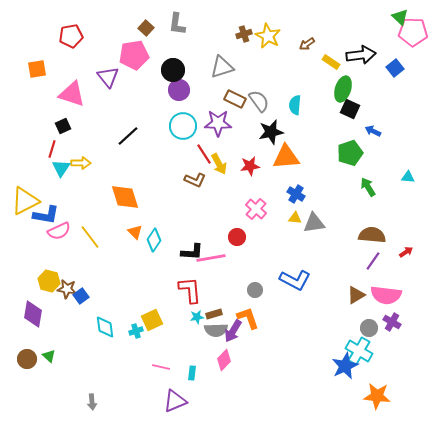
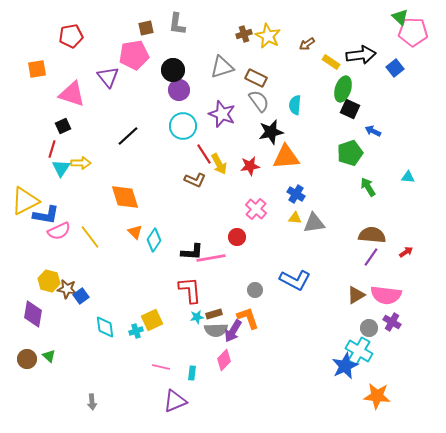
brown square at (146, 28): rotated 35 degrees clockwise
brown rectangle at (235, 99): moved 21 px right, 21 px up
purple star at (218, 123): moved 4 px right, 9 px up; rotated 20 degrees clockwise
purple line at (373, 261): moved 2 px left, 4 px up
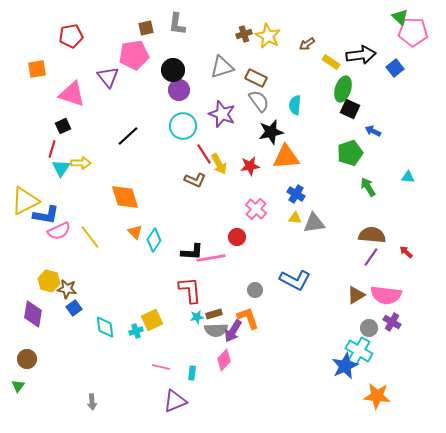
red arrow at (406, 252): rotated 104 degrees counterclockwise
blue square at (81, 296): moved 7 px left, 12 px down
green triangle at (49, 356): moved 31 px left, 30 px down; rotated 24 degrees clockwise
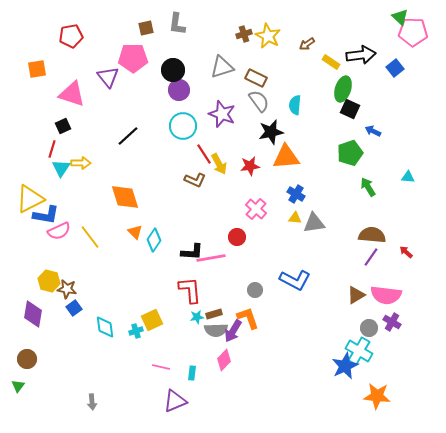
pink pentagon at (134, 55): moved 1 px left, 3 px down; rotated 8 degrees clockwise
yellow triangle at (25, 201): moved 5 px right, 2 px up
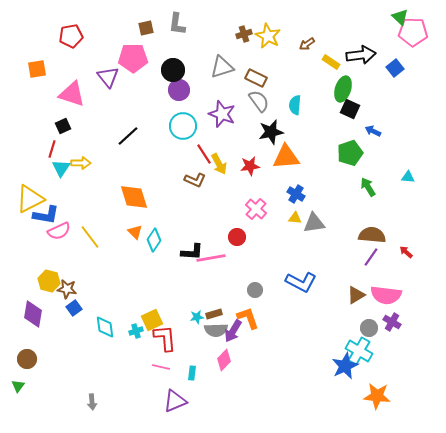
orange diamond at (125, 197): moved 9 px right
blue L-shape at (295, 280): moved 6 px right, 2 px down
red L-shape at (190, 290): moved 25 px left, 48 px down
